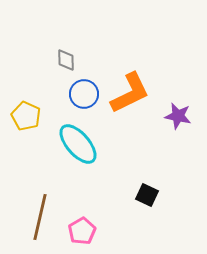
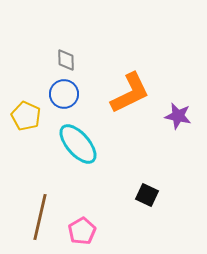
blue circle: moved 20 px left
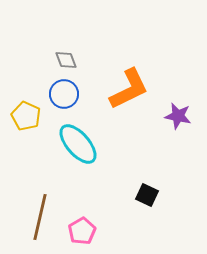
gray diamond: rotated 20 degrees counterclockwise
orange L-shape: moved 1 px left, 4 px up
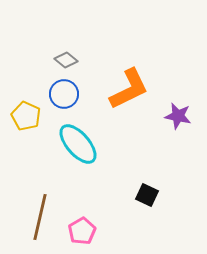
gray diamond: rotated 30 degrees counterclockwise
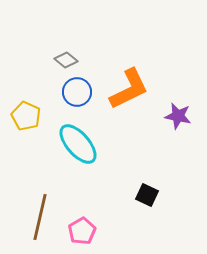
blue circle: moved 13 px right, 2 px up
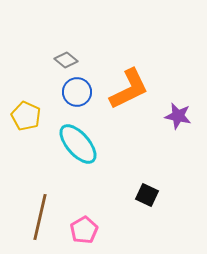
pink pentagon: moved 2 px right, 1 px up
